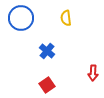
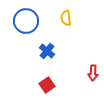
blue circle: moved 5 px right, 3 px down
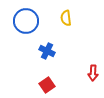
blue cross: rotated 14 degrees counterclockwise
